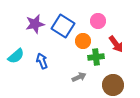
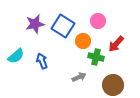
red arrow: rotated 78 degrees clockwise
green cross: rotated 21 degrees clockwise
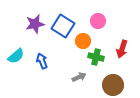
red arrow: moved 6 px right, 5 px down; rotated 24 degrees counterclockwise
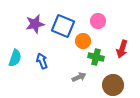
blue square: rotated 10 degrees counterclockwise
cyan semicircle: moved 1 px left, 2 px down; rotated 30 degrees counterclockwise
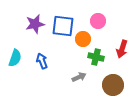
blue square: rotated 15 degrees counterclockwise
orange circle: moved 2 px up
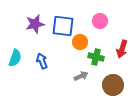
pink circle: moved 2 px right
orange circle: moved 3 px left, 3 px down
gray arrow: moved 2 px right, 1 px up
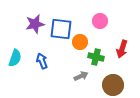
blue square: moved 2 px left, 3 px down
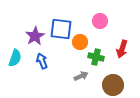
purple star: moved 12 px down; rotated 18 degrees counterclockwise
